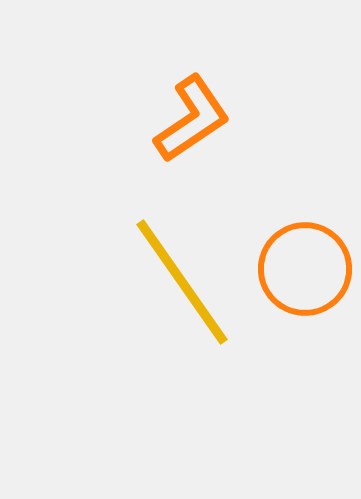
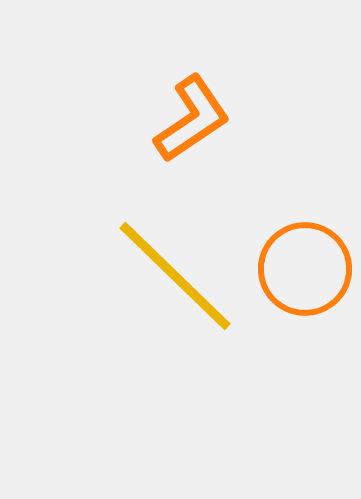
yellow line: moved 7 px left, 6 px up; rotated 11 degrees counterclockwise
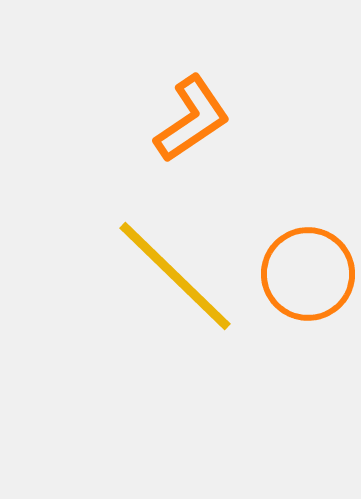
orange circle: moved 3 px right, 5 px down
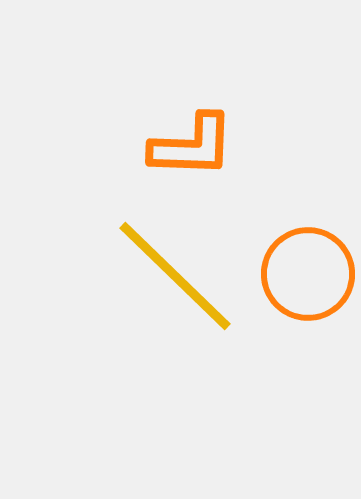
orange L-shape: moved 27 px down; rotated 36 degrees clockwise
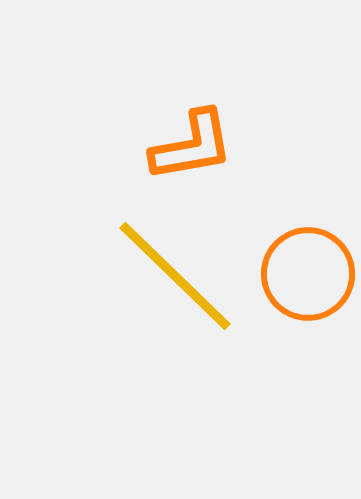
orange L-shape: rotated 12 degrees counterclockwise
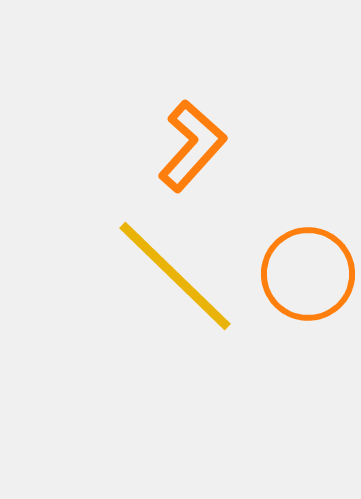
orange L-shape: rotated 38 degrees counterclockwise
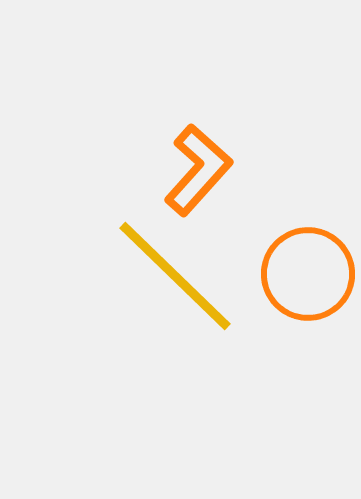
orange L-shape: moved 6 px right, 24 px down
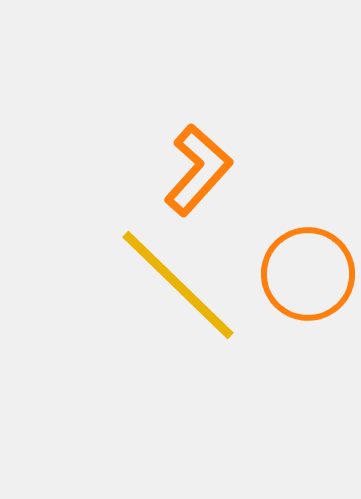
yellow line: moved 3 px right, 9 px down
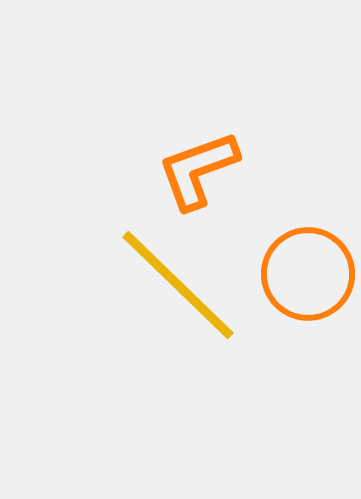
orange L-shape: rotated 152 degrees counterclockwise
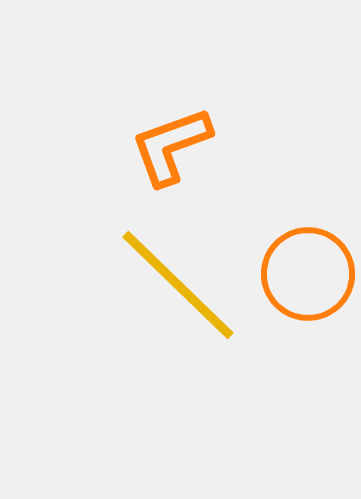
orange L-shape: moved 27 px left, 24 px up
